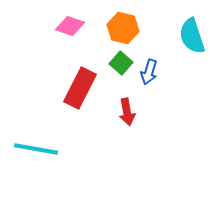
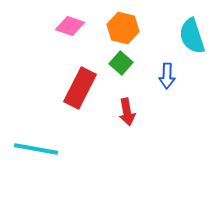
blue arrow: moved 18 px right, 4 px down; rotated 15 degrees counterclockwise
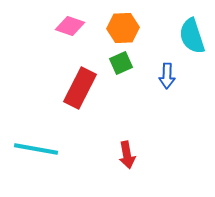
orange hexagon: rotated 16 degrees counterclockwise
green square: rotated 25 degrees clockwise
red arrow: moved 43 px down
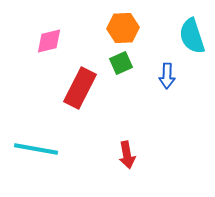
pink diamond: moved 21 px left, 15 px down; rotated 32 degrees counterclockwise
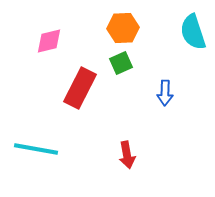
cyan semicircle: moved 1 px right, 4 px up
blue arrow: moved 2 px left, 17 px down
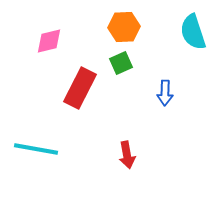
orange hexagon: moved 1 px right, 1 px up
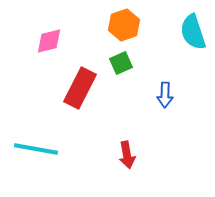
orange hexagon: moved 2 px up; rotated 16 degrees counterclockwise
blue arrow: moved 2 px down
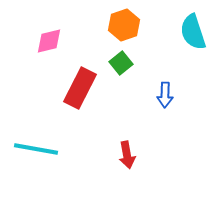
green square: rotated 15 degrees counterclockwise
